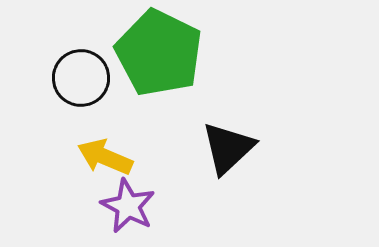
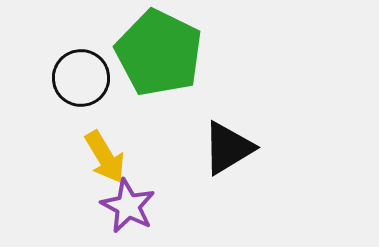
black triangle: rotated 12 degrees clockwise
yellow arrow: rotated 144 degrees counterclockwise
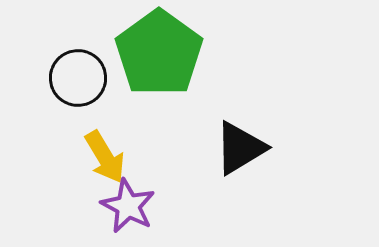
green pentagon: rotated 10 degrees clockwise
black circle: moved 3 px left
black triangle: moved 12 px right
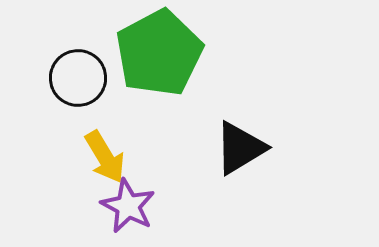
green pentagon: rotated 8 degrees clockwise
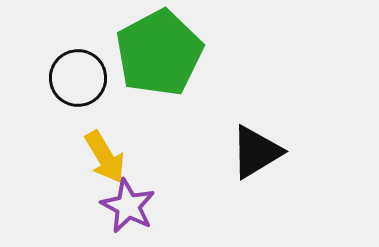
black triangle: moved 16 px right, 4 px down
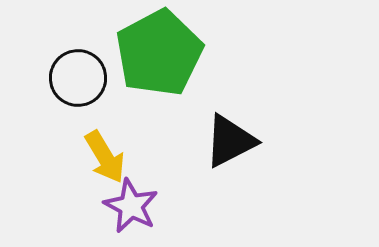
black triangle: moved 26 px left, 11 px up; rotated 4 degrees clockwise
purple star: moved 3 px right
